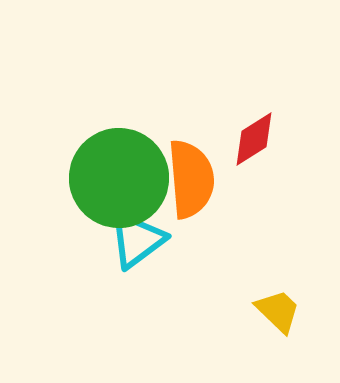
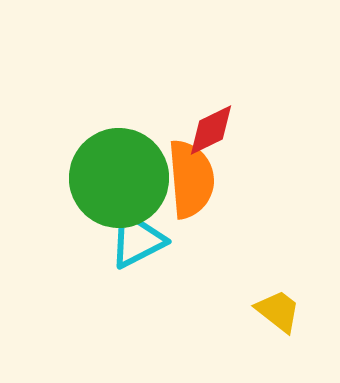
red diamond: moved 43 px left, 9 px up; rotated 6 degrees clockwise
cyan triangle: rotated 10 degrees clockwise
yellow trapezoid: rotated 6 degrees counterclockwise
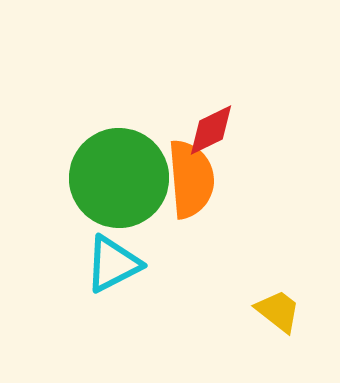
cyan triangle: moved 24 px left, 24 px down
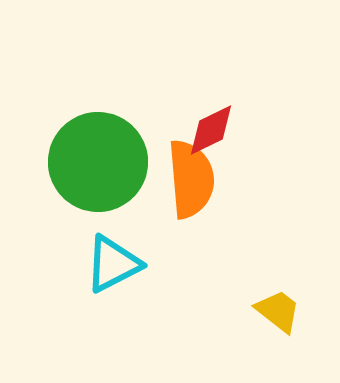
green circle: moved 21 px left, 16 px up
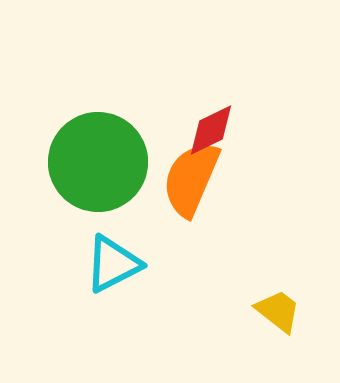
orange semicircle: rotated 152 degrees counterclockwise
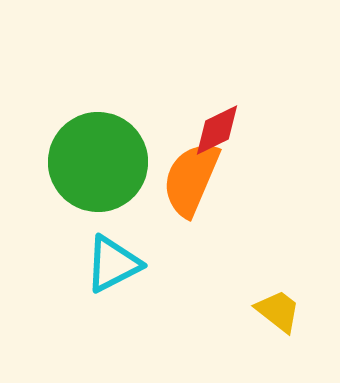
red diamond: moved 6 px right
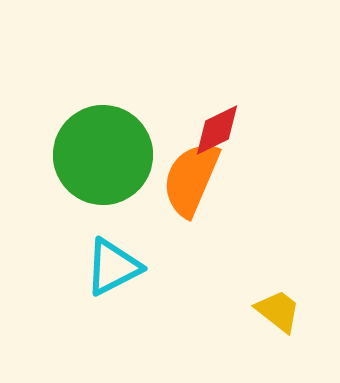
green circle: moved 5 px right, 7 px up
cyan triangle: moved 3 px down
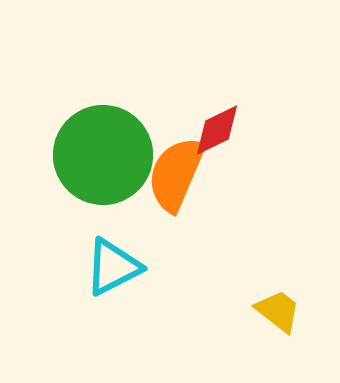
orange semicircle: moved 15 px left, 5 px up
